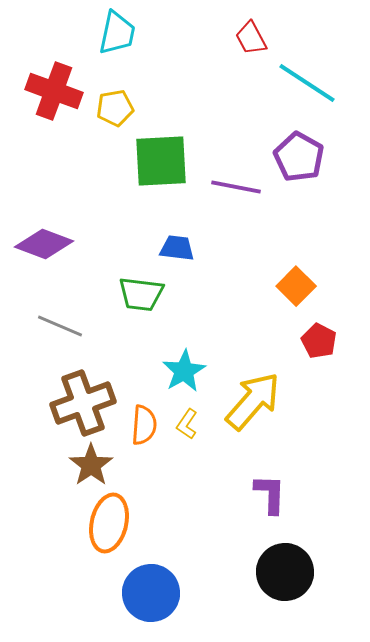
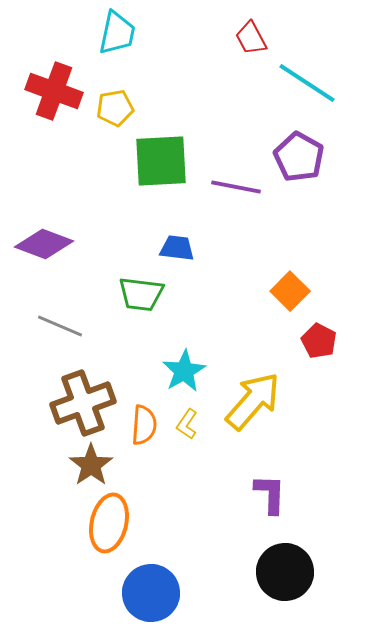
orange square: moved 6 px left, 5 px down
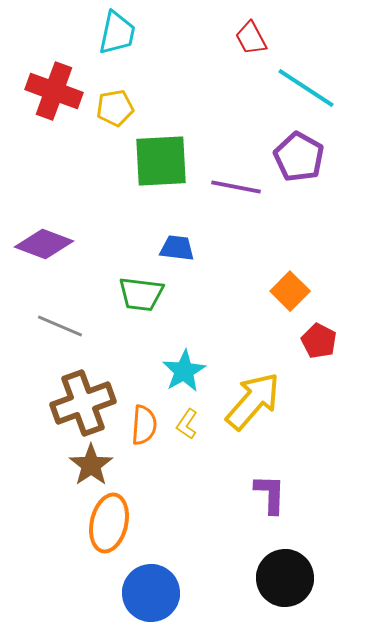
cyan line: moved 1 px left, 5 px down
black circle: moved 6 px down
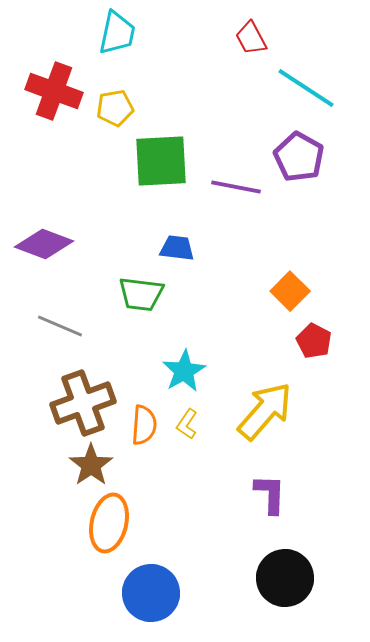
red pentagon: moved 5 px left
yellow arrow: moved 12 px right, 10 px down
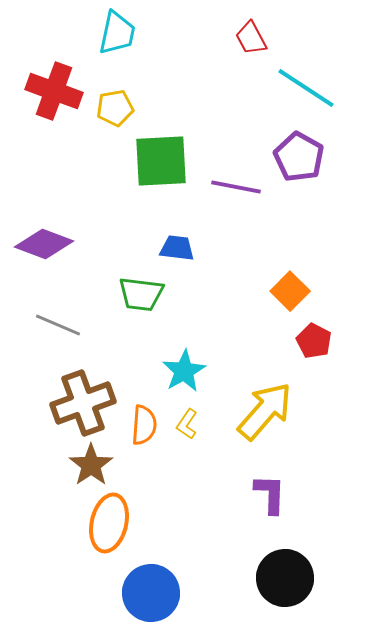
gray line: moved 2 px left, 1 px up
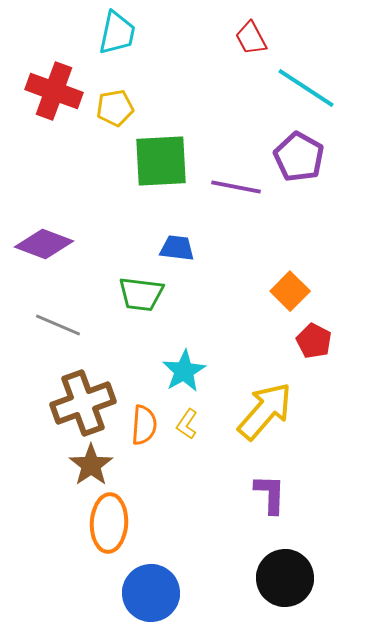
orange ellipse: rotated 10 degrees counterclockwise
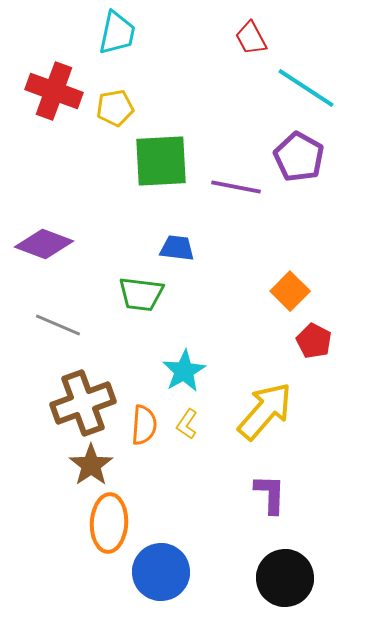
blue circle: moved 10 px right, 21 px up
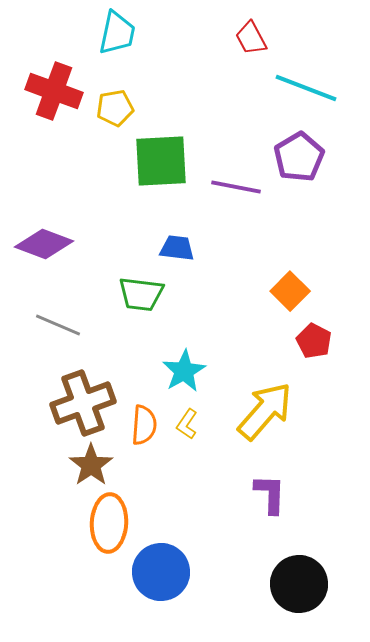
cyan line: rotated 12 degrees counterclockwise
purple pentagon: rotated 12 degrees clockwise
black circle: moved 14 px right, 6 px down
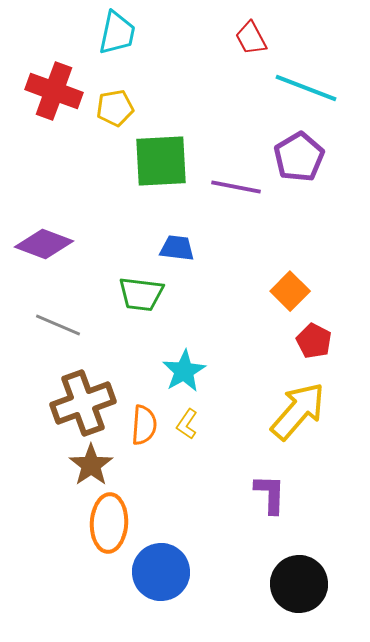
yellow arrow: moved 33 px right
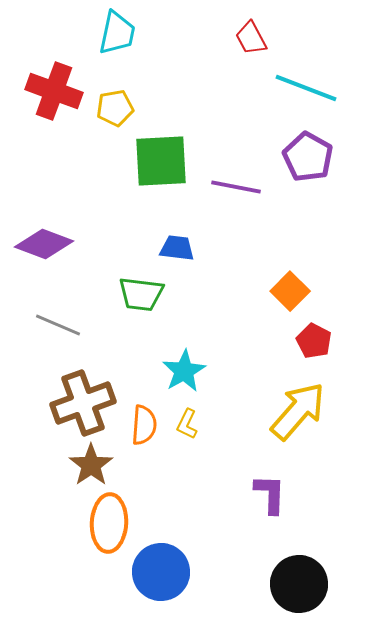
purple pentagon: moved 9 px right; rotated 12 degrees counterclockwise
yellow L-shape: rotated 8 degrees counterclockwise
